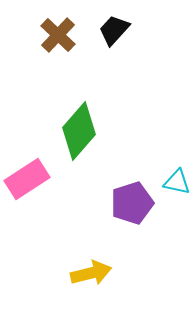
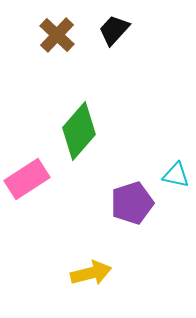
brown cross: moved 1 px left
cyan triangle: moved 1 px left, 7 px up
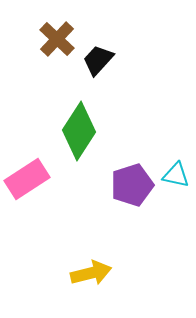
black trapezoid: moved 16 px left, 30 px down
brown cross: moved 4 px down
green diamond: rotated 8 degrees counterclockwise
purple pentagon: moved 18 px up
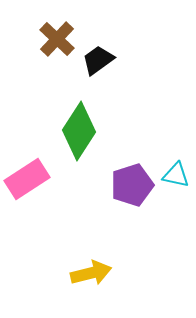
black trapezoid: rotated 12 degrees clockwise
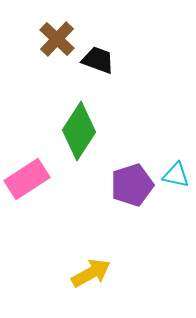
black trapezoid: rotated 56 degrees clockwise
yellow arrow: rotated 15 degrees counterclockwise
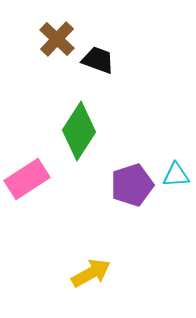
cyan triangle: rotated 16 degrees counterclockwise
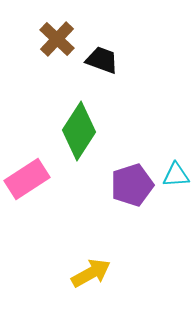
black trapezoid: moved 4 px right
